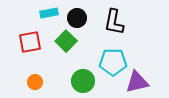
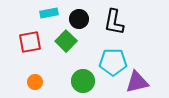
black circle: moved 2 px right, 1 px down
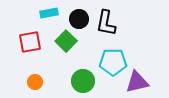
black L-shape: moved 8 px left, 1 px down
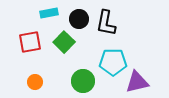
green square: moved 2 px left, 1 px down
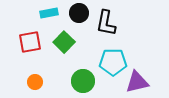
black circle: moved 6 px up
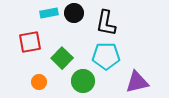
black circle: moved 5 px left
green square: moved 2 px left, 16 px down
cyan pentagon: moved 7 px left, 6 px up
orange circle: moved 4 px right
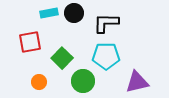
black L-shape: rotated 80 degrees clockwise
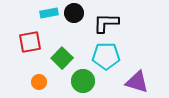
purple triangle: rotated 30 degrees clockwise
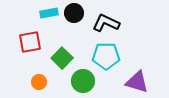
black L-shape: rotated 24 degrees clockwise
